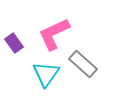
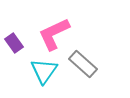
cyan triangle: moved 2 px left, 3 px up
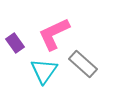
purple rectangle: moved 1 px right
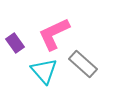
cyan triangle: rotated 16 degrees counterclockwise
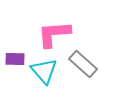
pink L-shape: rotated 21 degrees clockwise
purple rectangle: moved 16 px down; rotated 54 degrees counterclockwise
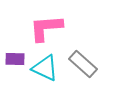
pink L-shape: moved 8 px left, 6 px up
cyan triangle: moved 1 px right, 3 px up; rotated 24 degrees counterclockwise
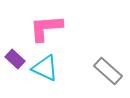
purple rectangle: rotated 42 degrees clockwise
gray rectangle: moved 25 px right, 7 px down
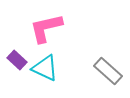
pink L-shape: rotated 9 degrees counterclockwise
purple rectangle: moved 2 px right, 1 px down
